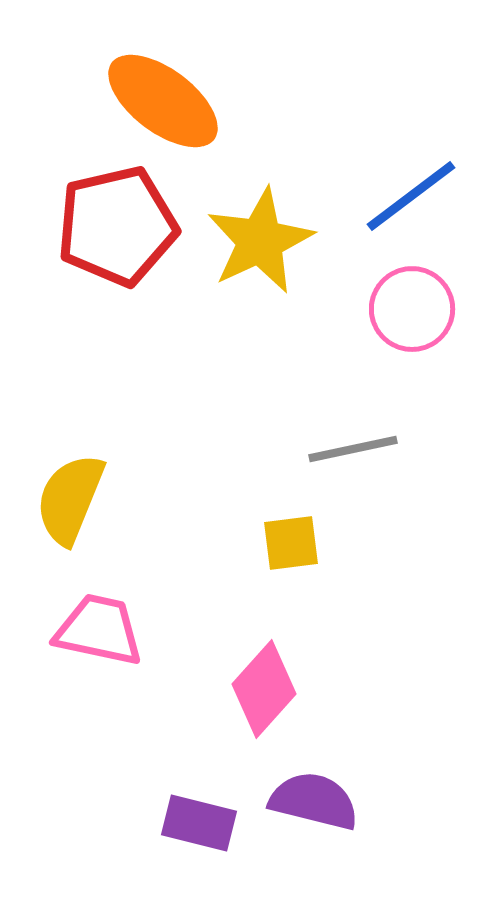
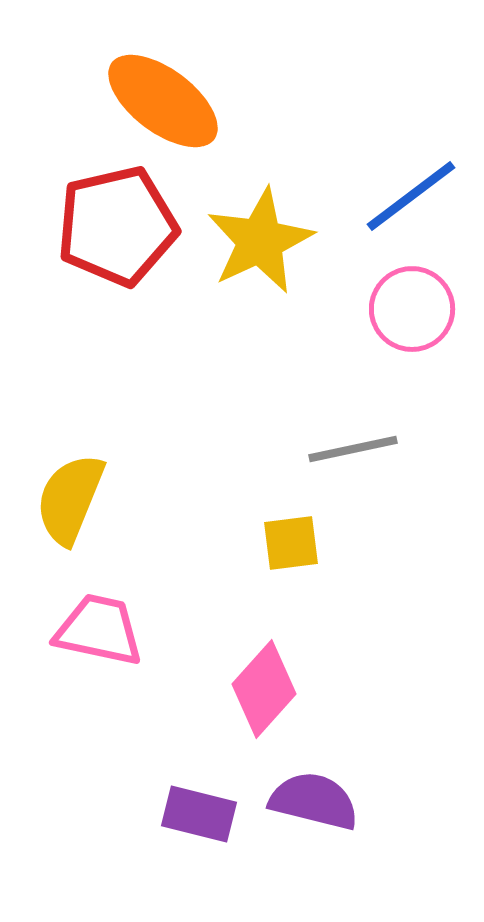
purple rectangle: moved 9 px up
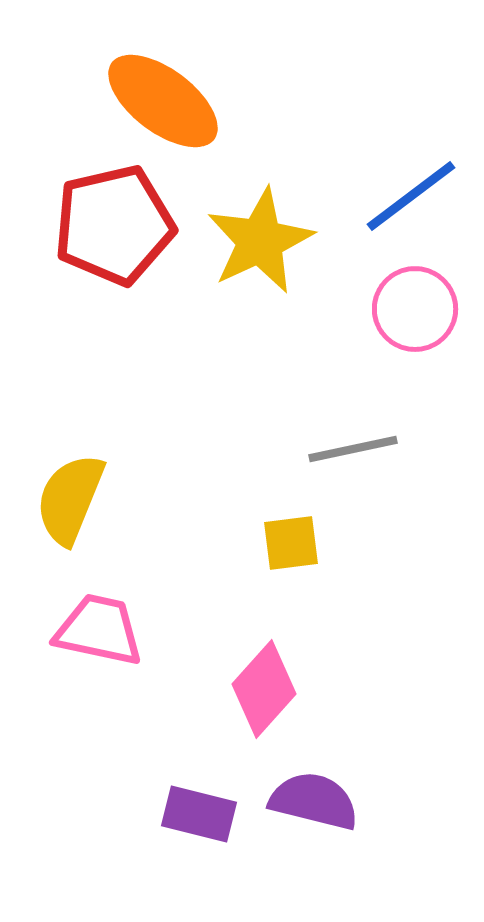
red pentagon: moved 3 px left, 1 px up
pink circle: moved 3 px right
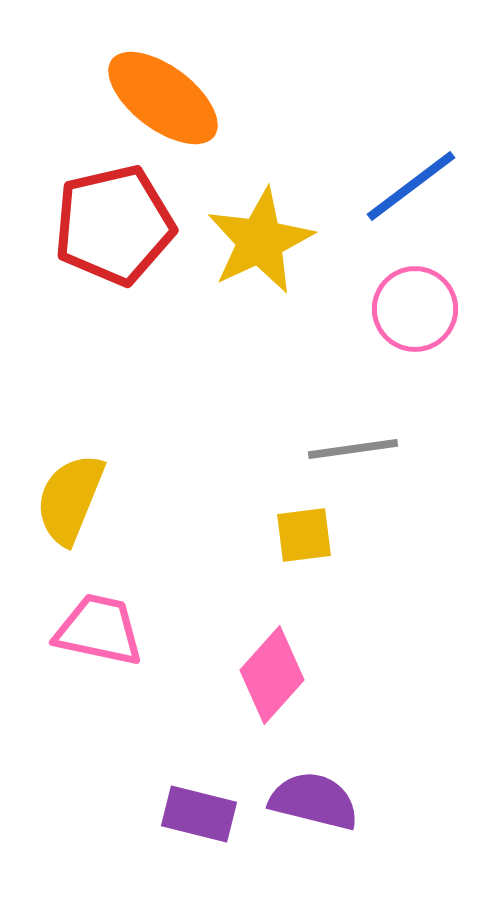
orange ellipse: moved 3 px up
blue line: moved 10 px up
gray line: rotated 4 degrees clockwise
yellow square: moved 13 px right, 8 px up
pink diamond: moved 8 px right, 14 px up
